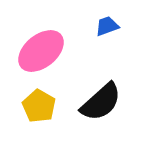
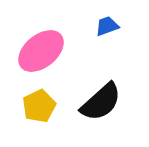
yellow pentagon: rotated 16 degrees clockwise
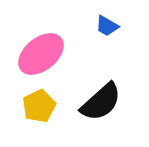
blue trapezoid: rotated 130 degrees counterclockwise
pink ellipse: moved 3 px down
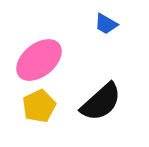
blue trapezoid: moved 1 px left, 2 px up
pink ellipse: moved 2 px left, 6 px down
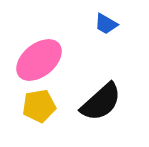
yellow pentagon: rotated 16 degrees clockwise
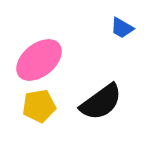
blue trapezoid: moved 16 px right, 4 px down
black semicircle: rotated 6 degrees clockwise
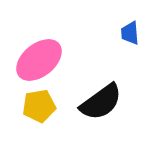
blue trapezoid: moved 8 px right, 5 px down; rotated 55 degrees clockwise
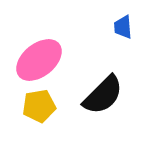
blue trapezoid: moved 7 px left, 6 px up
black semicircle: moved 2 px right, 7 px up; rotated 9 degrees counterclockwise
